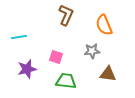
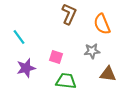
brown L-shape: moved 3 px right, 1 px up
orange semicircle: moved 2 px left, 1 px up
cyan line: rotated 63 degrees clockwise
purple star: moved 1 px left, 1 px up
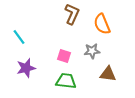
brown L-shape: moved 3 px right
pink square: moved 8 px right, 1 px up
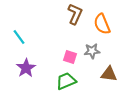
brown L-shape: moved 3 px right
pink square: moved 6 px right, 1 px down
purple star: rotated 18 degrees counterclockwise
brown triangle: moved 1 px right
green trapezoid: rotated 30 degrees counterclockwise
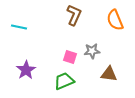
brown L-shape: moved 1 px left, 1 px down
orange semicircle: moved 13 px right, 4 px up
cyan line: moved 10 px up; rotated 42 degrees counterclockwise
purple star: moved 2 px down
green trapezoid: moved 2 px left
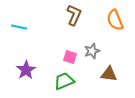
gray star: rotated 14 degrees counterclockwise
